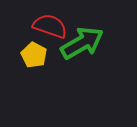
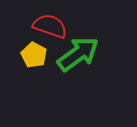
green arrow: moved 4 px left, 11 px down; rotated 6 degrees counterclockwise
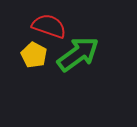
red semicircle: moved 1 px left
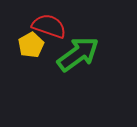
yellow pentagon: moved 3 px left, 10 px up; rotated 15 degrees clockwise
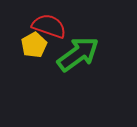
yellow pentagon: moved 3 px right
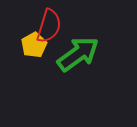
red semicircle: rotated 88 degrees clockwise
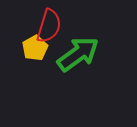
yellow pentagon: moved 1 px right, 3 px down
